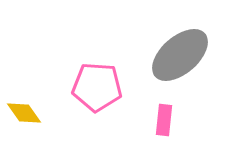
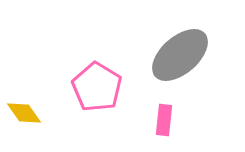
pink pentagon: rotated 27 degrees clockwise
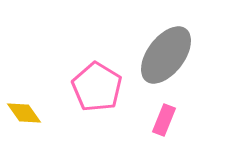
gray ellipse: moved 14 px left; rotated 12 degrees counterclockwise
pink rectangle: rotated 16 degrees clockwise
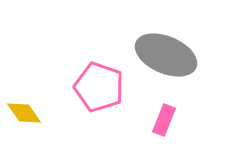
gray ellipse: rotated 76 degrees clockwise
pink pentagon: moved 2 px right; rotated 12 degrees counterclockwise
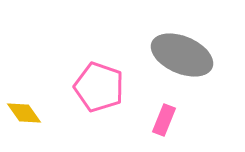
gray ellipse: moved 16 px right
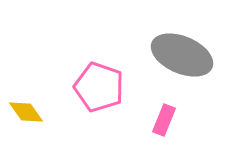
yellow diamond: moved 2 px right, 1 px up
